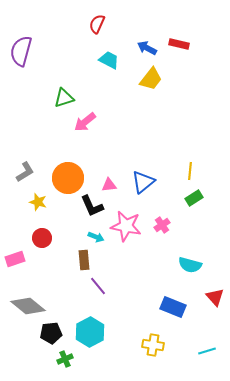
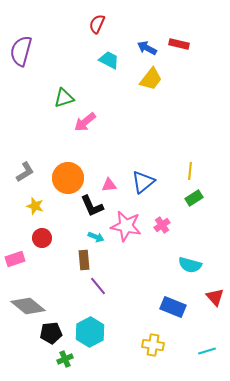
yellow star: moved 3 px left, 4 px down
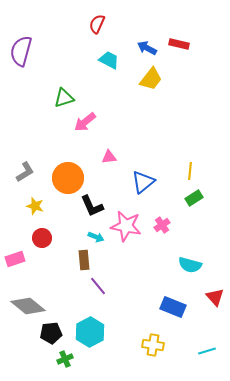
pink triangle: moved 28 px up
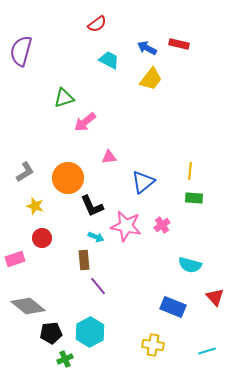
red semicircle: rotated 150 degrees counterclockwise
green rectangle: rotated 36 degrees clockwise
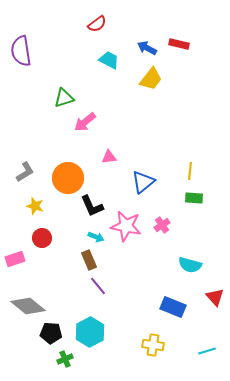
purple semicircle: rotated 24 degrees counterclockwise
brown rectangle: moved 5 px right; rotated 18 degrees counterclockwise
black pentagon: rotated 10 degrees clockwise
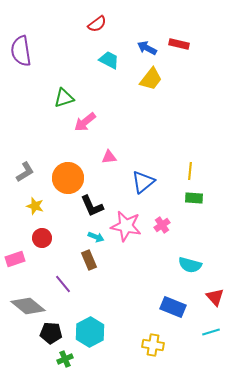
purple line: moved 35 px left, 2 px up
cyan line: moved 4 px right, 19 px up
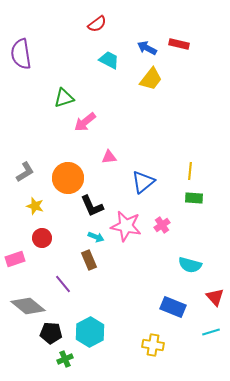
purple semicircle: moved 3 px down
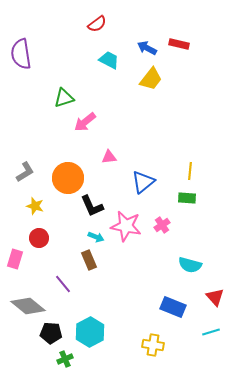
green rectangle: moved 7 px left
red circle: moved 3 px left
pink rectangle: rotated 54 degrees counterclockwise
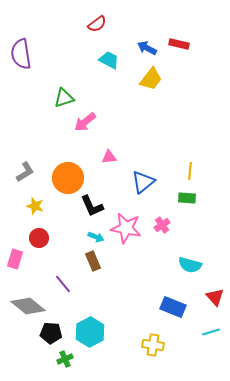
pink star: moved 2 px down
brown rectangle: moved 4 px right, 1 px down
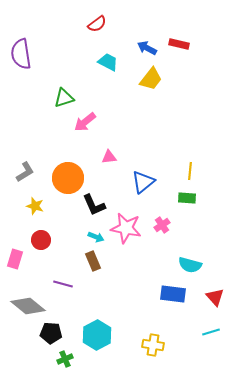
cyan trapezoid: moved 1 px left, 2 px down
black L-shape: moved 2 px right, 1 px up
red circle: moved 2 px right, 2 px down
purple line: rotated 36 degrees counterclockwise
blue rectangle: moved 13 px up; rotated 15 degrees counterclockwise
cyan hexagon: moved 7 px right, 3 px down
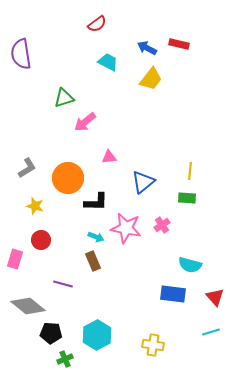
gray L-shape: moved 2 px right, 4 px up
black L-shape: moved 2 px right, 3 px up; rotated 65 degrees counterclockwise
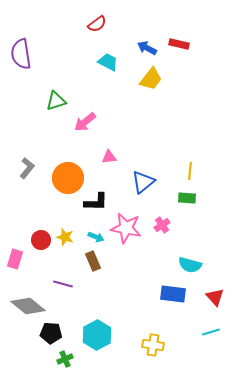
green triangle: moved 8 px left, 3 px down
gray L-shape: rotated 20 degrees counterclockwise
yellow star: moved 30 px right, 31 px down
